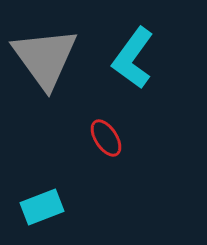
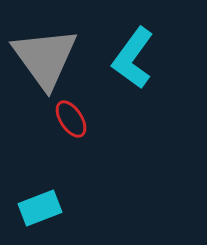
red ellipse: moved 35 px left, 19 px up
cyan rectangle: moved 2 px left, 1 px down
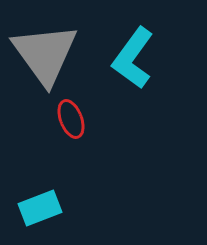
gray triangle: moved 4 px up
red ellipse: rotated 12 degrees clockwise
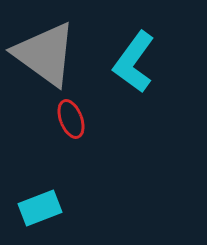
gray triangle: rotated 18 degrees counterclockwise
cyan L-shape: moved 1 px right, 4 px down
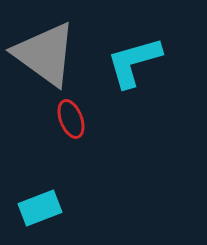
cyan L-shape: rotated 38 degrees clockwise
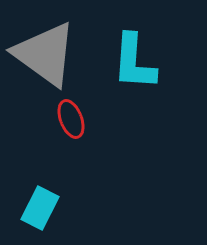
cyan L-shape: rotated 70 degrees counterclockwise
cyan rectangle: rotated 42 degrees counterclockwise
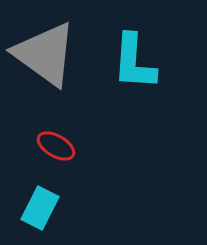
red ellipse: moved 15 px left, 27 px down; rotated 39 degrees counterclockwise
